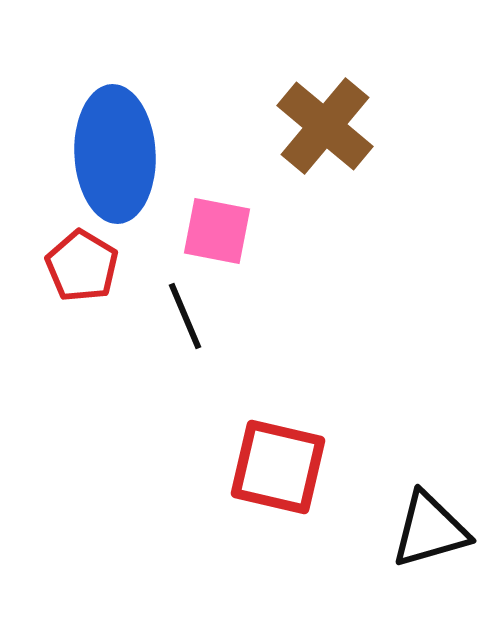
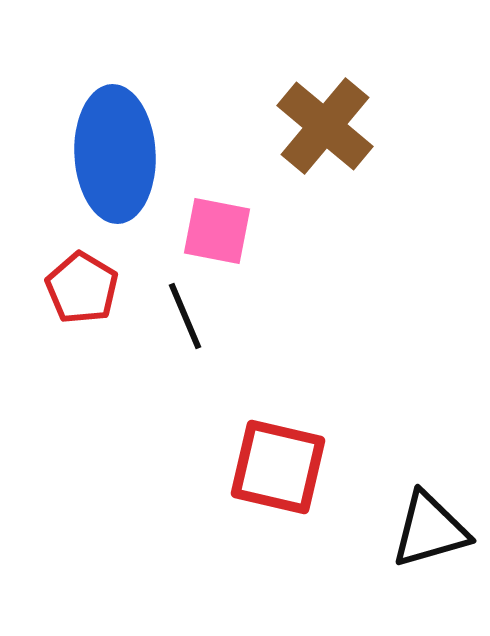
red pentagon: moved 22 px down
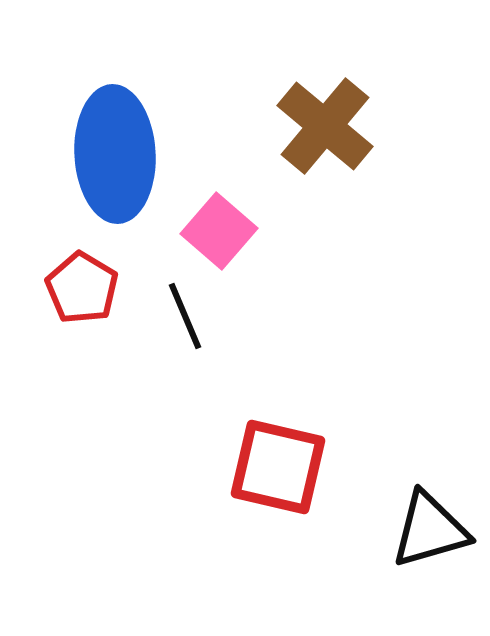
pink square: moved 2 px right; rotated 30 degrees clockwise
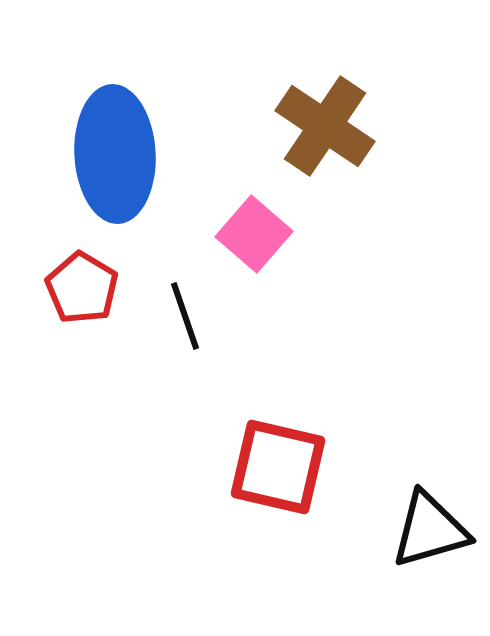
brown cross: rotated 6 degrees counterclockwise
pink square: moved 35 px right, 3 px down
black line: rotated 4 degrees clockwise
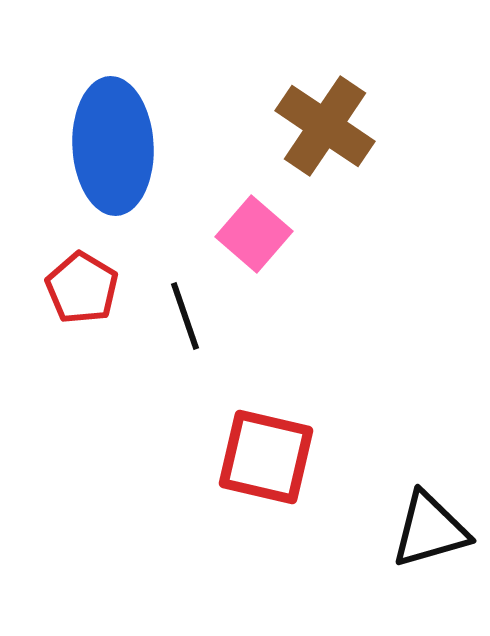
blue ellipse: moved 2 px left, 8 px up
red square: moved 12 px left, 10 px up
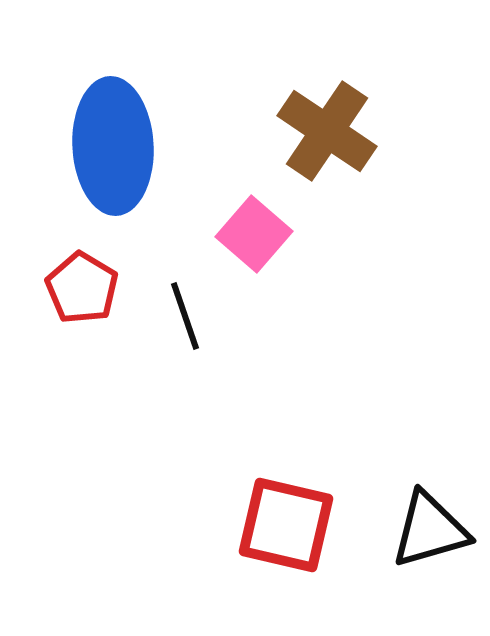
brown cross: moved 2 px right, 5 px down
red square: moved 20 px right, 68 px down
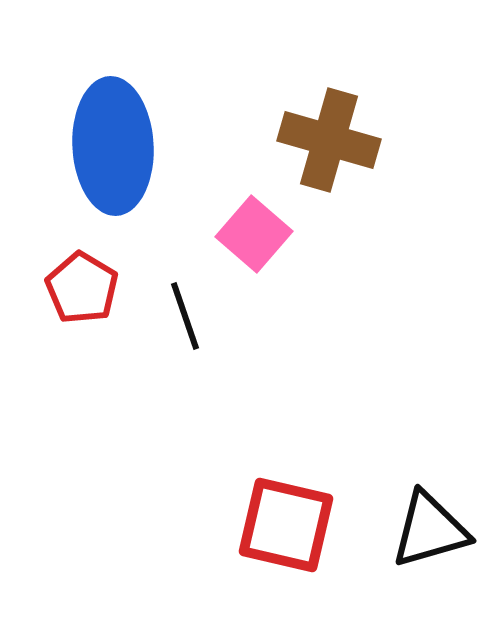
brown cross: moved 2 px right, 9 px down; rotated 18 degrees counterclockwise
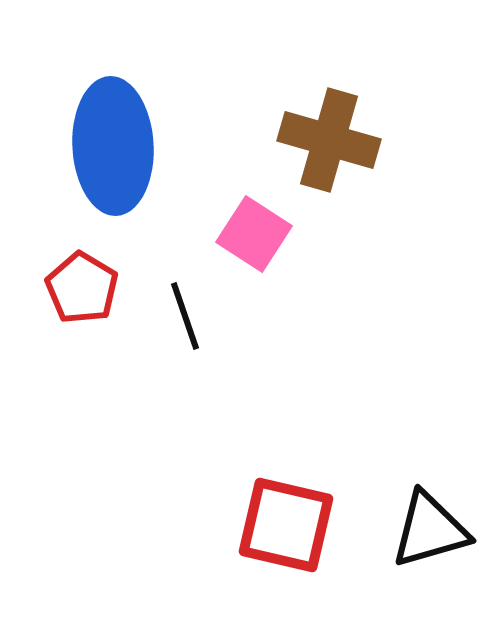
pink square: rotated 8 degrees counterclockwise
